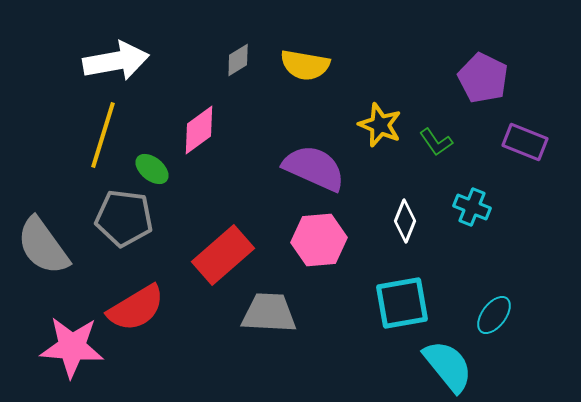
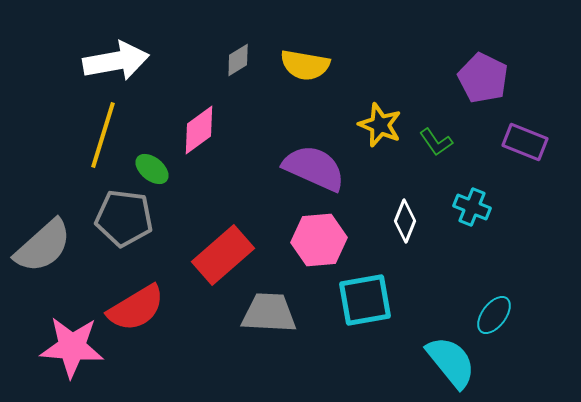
gray semicircle: rotated 96 degrees counterclockwise
cyan square: moved 37 px left, 3 px up
cyan semicircle: moved 3 px right, 4 px up
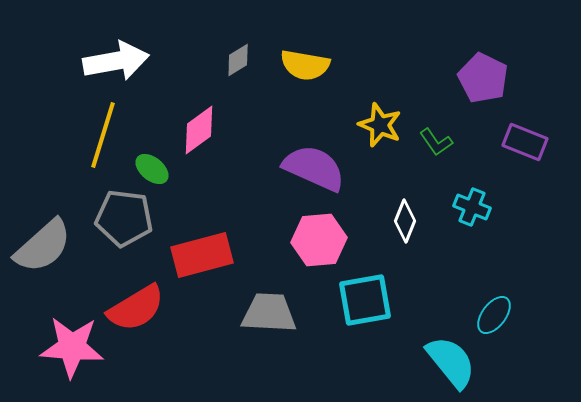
red rectangle: moved 21 px left; rotated 26 degrees clockwise
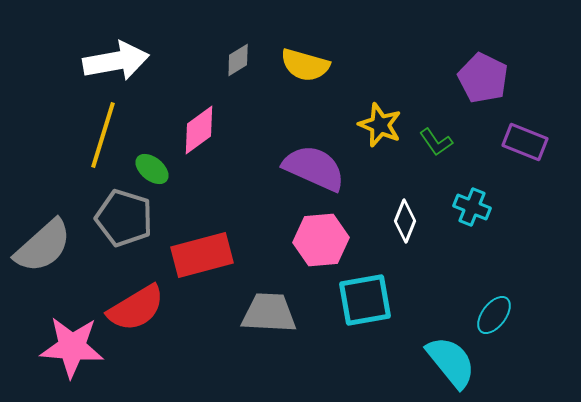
yellow semicircle: rotated 6 degrees clockwise
gray pentagon: rotated 10 degrees clockwise
pink hexagon: moved 2 px right
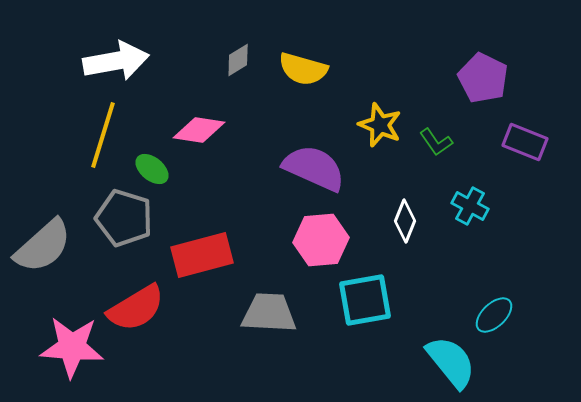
yellow semicircle: moved 2 px left, 4 px down
pink diamond: rotated 45 degrees clockwise
cyan cross: moved 2 px left, 1 px up; rotated 6 degrees clockwise
cyan ellipse: rotated 9 degrees clockwise
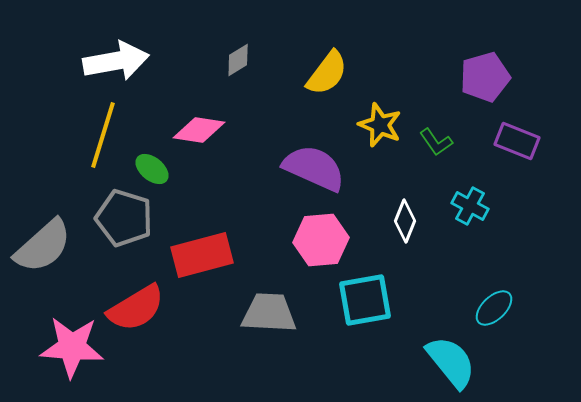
yellow semicircle: moved 24 px right, 4 px down; rotated 69 degrees counterclockwise
purple pentagon: moved 2 px right, 1 px up; rotated 30 degrees clockwise
purple rectangle: moved 8 px left, 1 px up
cyan ellipse: moved 7 px up
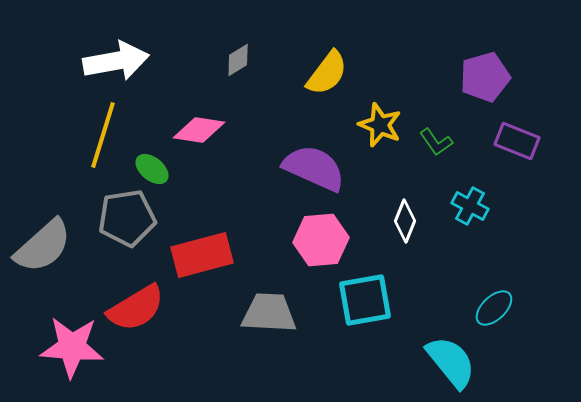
gray pentagon: moved 3 px right; rotated 26 degrees counterclockwise
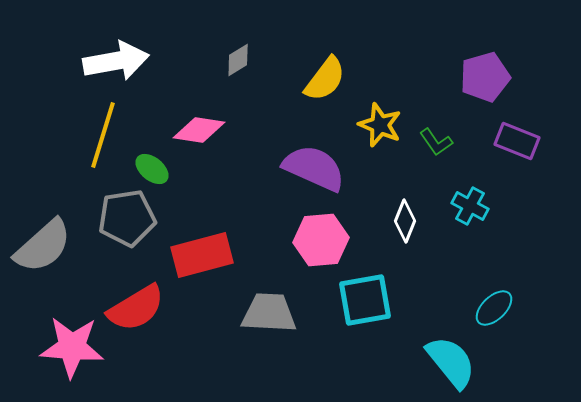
yellow semicircle: moved 2 px left, 6 px down
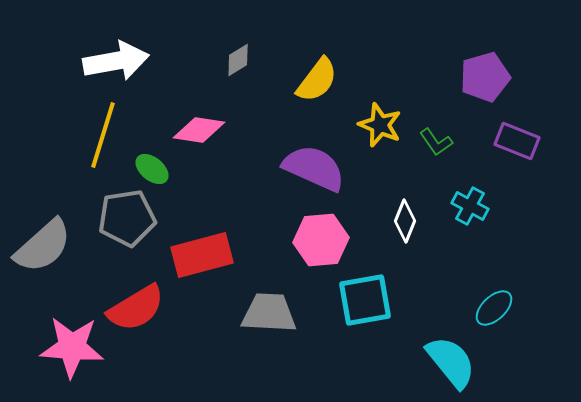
yellow semicircle: moved 8 px left, 1 px down
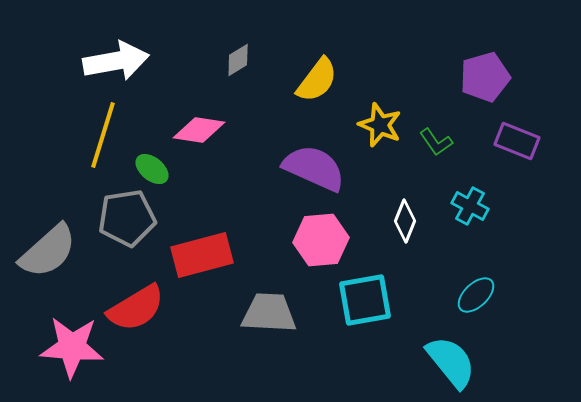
gray semicircle: moved 5 px right, 5 px down
cyan ellipse: moved 18 px left, 13 px up
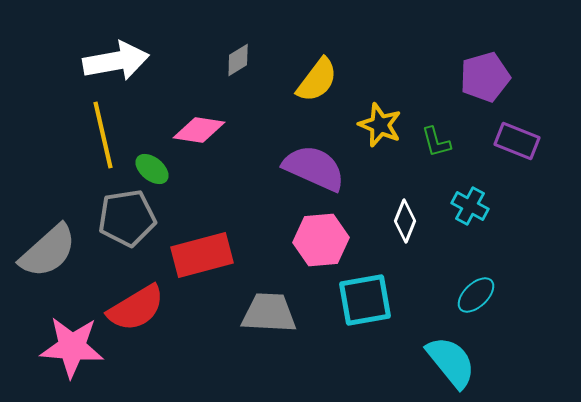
yellow line: rotated 30 degrees counterclockwise
green L-shape: rotated 20 degrees clockwise
